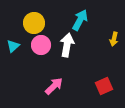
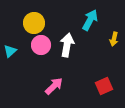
cyan arrow: moved 10 px right
cyan triangle: moved 3 px left, 5 px down
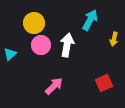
cyan triangle: moved 3 px down
red square: moved 3 px up
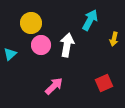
yellow circle: moved 3 px left
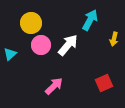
white arrow: moved 1 px right; rotated 30 degrees clockwise
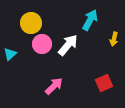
pink circle: moved 1 px right, 1 px up
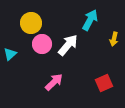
pink arrow: moved 4 px up
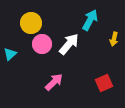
white arrow: moved 1 px right, 1 px up
